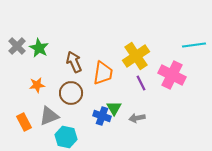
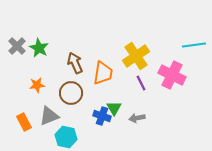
brown arrow: moved 1 px right, 1 px down
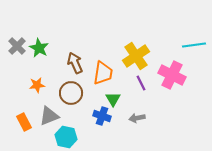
green triangle: moved 1 px left, 9 px up
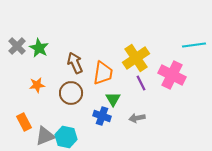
yellow cross: moved 2 px down
gray triangle: moved 4 px left, 20 px down
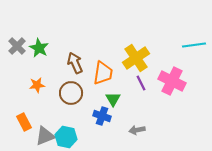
pink cross: moved 6 px down
gray arrow: moved 12 px down
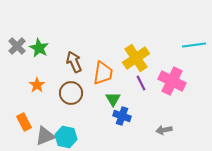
brown arrow: moved 1 px left, 1 px up
orange star: rotated 28 degrees counterclockwise
blue cross: moved 20 px right
gray arrow: moved 27 px right
